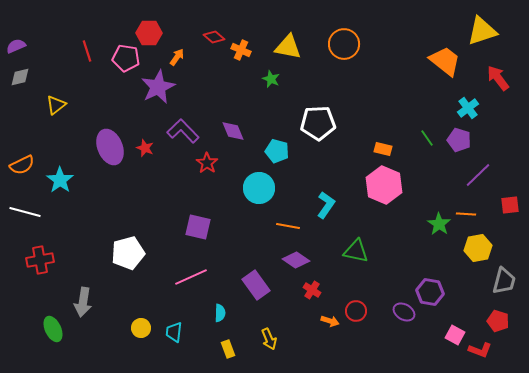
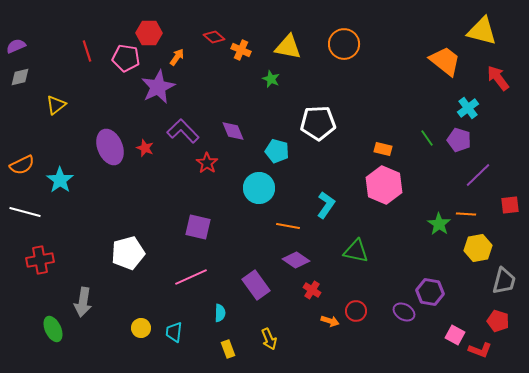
yellow triangle at (482, 31): rotated 32 degrees clockwise
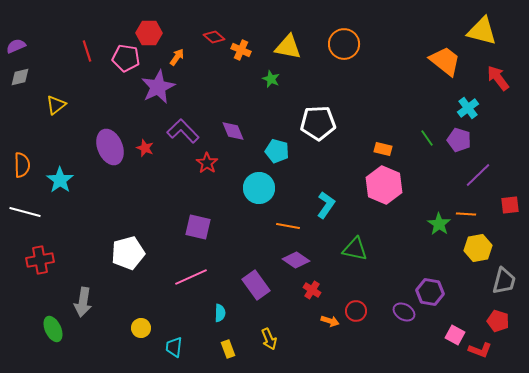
orange semicircle at (22, 165): rotated 65 degrees counterclockwise
green triangle at (356, 251): moved 1 px left, 2 px up
cyan trapezoid at (174, 332): moved 15 px down
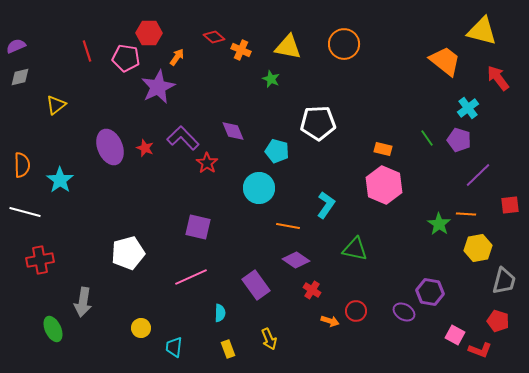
purple L-shape at (183, 131): moved 7 px down
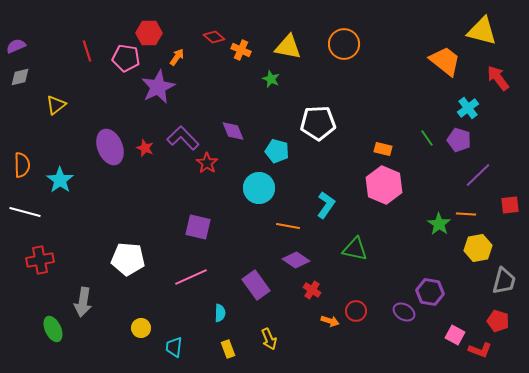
white pentagon at (128, 253): moved 6 px down; rotated 20 degrees clockwise
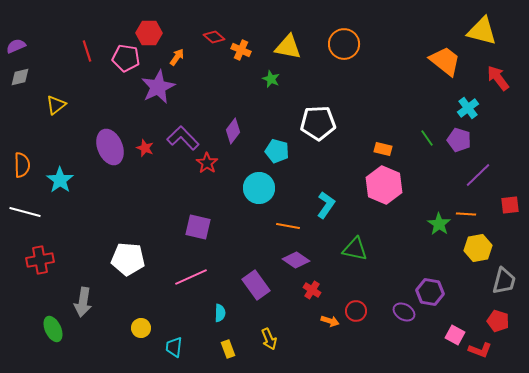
purple diamond at (233, 131): rotated 60 degrees clockwise
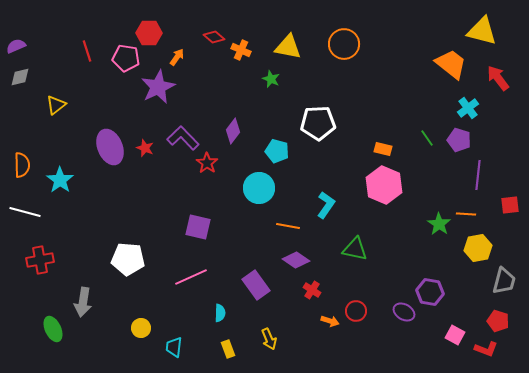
orange trapezoid at (445, 61): moved 6 px right, 3 px down
purple line at (478, 175): rotated 40 degrees counterclockwise
red L-shape at (480, 350): moved 6 px right, 1 px up
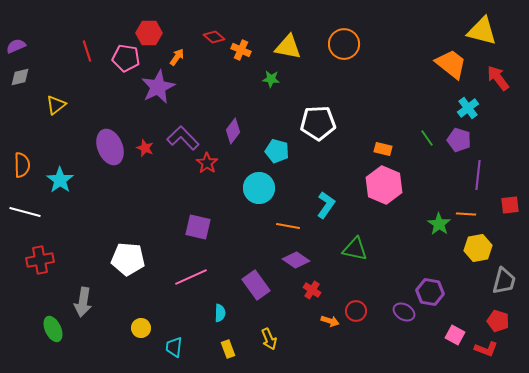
green star at (271, 79): rotated 18 degrees counterclockwise
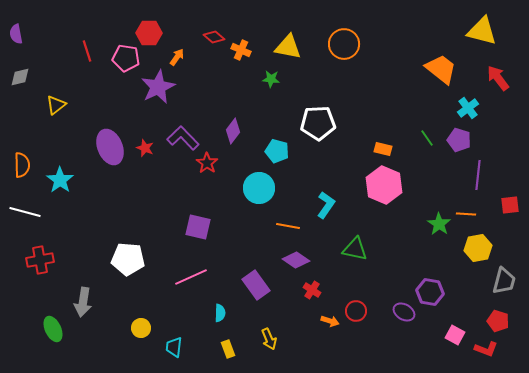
purple semicircle at (16, 46): moved 12 px up; rotated 78 degrees counterclockwise
orange trapezoid at (451, 64): moved 10 px left, 5 px down
